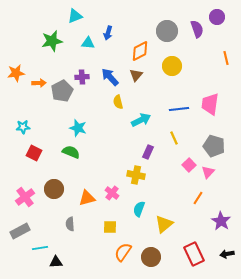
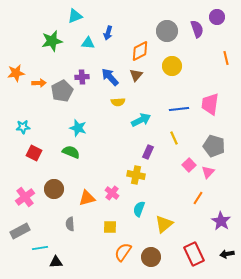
yellow semicircle at (118, 102): rotated 80 degrees counterclockwise
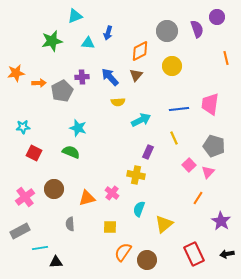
brown circle at (151, 257): moved 4 px left, 3 px down
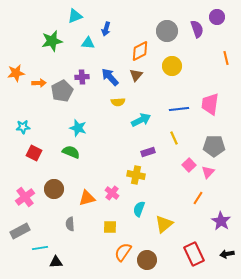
blue arrow at (108, 33): moved 2 px left, 4 px up
gray pentagon at (214, 146): rotated 15 degrees counterclockwise
purple rectangle at (148, 152): rotated 48 degrees clockwise
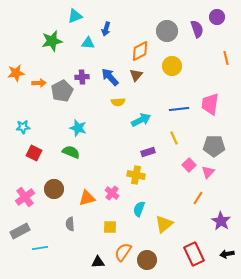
black triangle at (56, 262): moved 42 px right
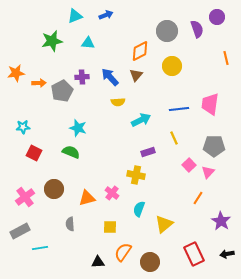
blue arrow at (106, 29): moved 14 px up; rotated 128 degrees counterclockwise
brown circle at (147, 260): moved 3 px right, 2 px down
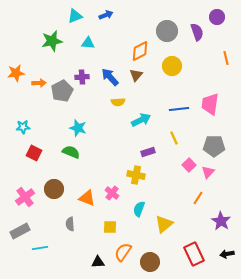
purple semicircle at (197, 29): moved 3 px down
orange triangle at (87, 198): rotated 36 degrees clockwise
